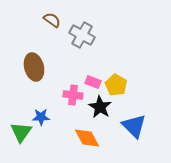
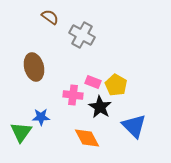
brown semicircle: moved 2 px left, 3 px up
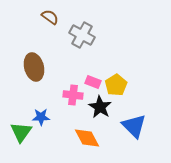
yellow pentagon: rotated 10 degrees clockwise
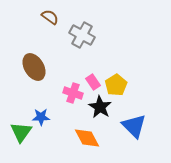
brown ellipse: rotated 16 degrees counterclockwise
pink rectangle: rotated 35 degrees clockwise
pink cross: moved 2 px up; rotated 12 degrees clockwise
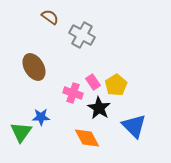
black star: moved 1 px left, 1 px down
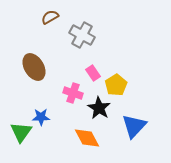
brown semicircle: rotated 66 degrees counterclockwise
pink rectangle: moved 9 px up
blue triangle: rotated 28 degrees clockwise
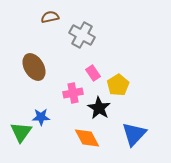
brown semicircle: rotated 18 degrees clockwise
yellow pentagon: moved 2 px right
pink cross: rotated 30 degrees counterclockwise
blue triangle: moved 8 px down
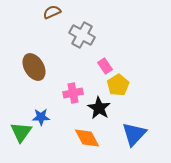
brown semicircle: moved 2 px right, 5 px up; rotated 12 degrees counterclockwise
pink rectangle: moved 12 px right, 7 px up
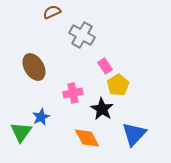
black star: moved 3 px right, 1 px down
blue star: rotated 24 degrees counterclockwise
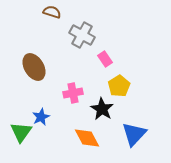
brown semicircle: rotated 42 degrees clockwise
pink rectangle: moved 7 px up
yellow pentagon: moved 1 px right, 1 px down
